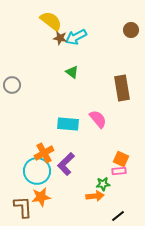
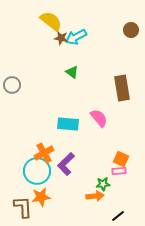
brown star: moved 1 px right
pink semicircle: moved 1 px right, 1 px up
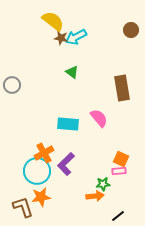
yellow semicircle: moved 2 px right
brown L-shape: rotated 15 degrees counterclockwise
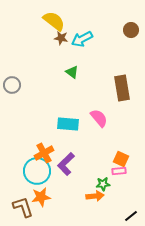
yellow semicircle: moved 1 px right
cyan arrow: moved 6 px right, 2 px down
black line: moved 13 px right
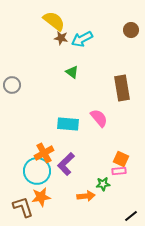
orange arrow: moved 9 px left
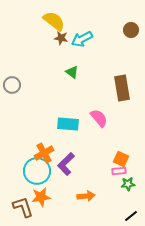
green star: moved 25 px right
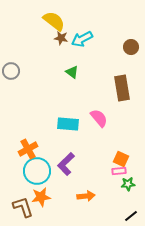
brown circle: moved 17 px down
gray circle: moved 1 px left, 14 px up
orange cross: moved 16 px left, 4 px up
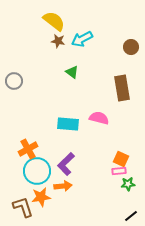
brown star: moved 3 px left, 3 px down
gray circle: moved 3 px right, 10 px down
pink semicircle: rotated 36 degrees counterclockwise
orange arrow: moved 23 px left, 10 px up
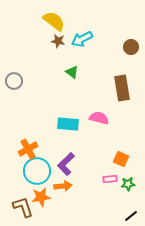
pink rectangle: moved 9 px left, 8 px down
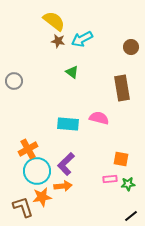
orange square: rotated 14 degrees counterclockwise
orange star: moved 1 px right
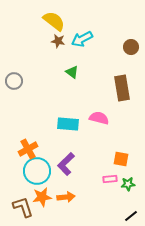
orange arrow: moved 3 px right, 11 px down
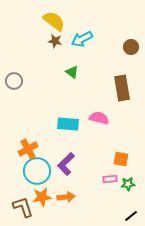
brown star: moved 3 px left
